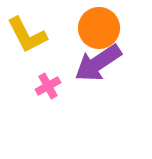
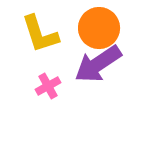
yellow L-shape: moved 13 px right, 1 px up; rotated 9 degrees clockwise
purple arrow: moved 1 px down
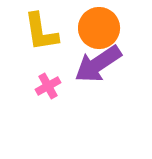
yellow L-shape: moved 1 px right, 2 px up; rotated 9 degrees clockwise
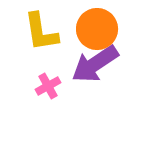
orange circle: moved 2 px left, 1 px down
purple arrow: moved 3 px left
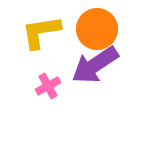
yellow L-shape: rotated 90 degrees clockwise
purple arrow: moved 1 px down
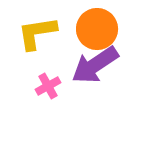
yellow L-shape: moved 4 px left, 1 px down
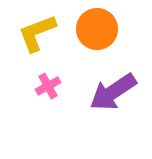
yellow L-shape: rotated 12 degrees counterclockwise
purple arrow: moved 18 px right, 27 px down
